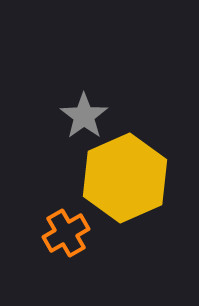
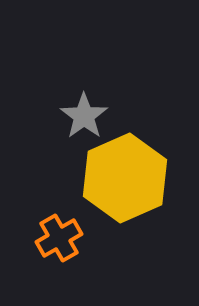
orange cross: moved 7 px left, 5 px down
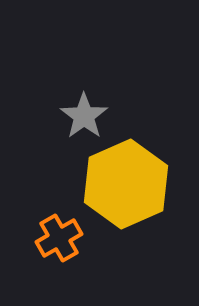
yellow hexagon: moved 1 px right, 6 px down
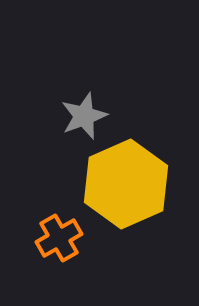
gray star: rotated 15 degrees clockwise
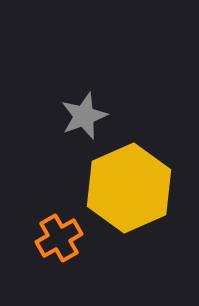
yellow hexagon: moved 3 px right, 4 px down
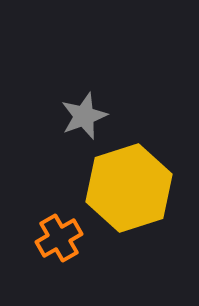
yellow hexagon: rotated 6 degrees clockwise
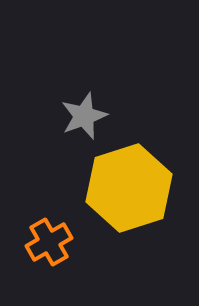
orange cross: moved 10 px left, 4 px down
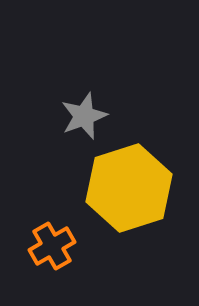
orange cross: moved 3 px right, 4 px down
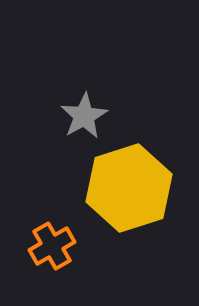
gray star: rotated 9 degrees counterclockwise
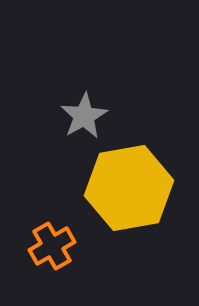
yellow hexagon: rotated 8 degrees clockwise
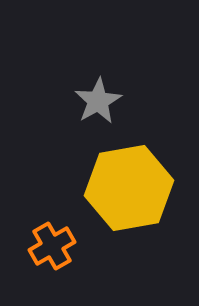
gray star: moved 14 px right, 15 px up
